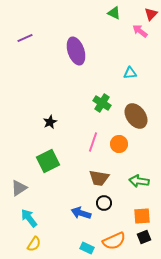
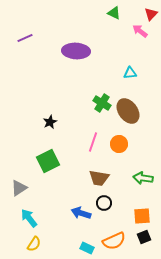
purple ellipse: rotated 68 degrees counterclockwise
brown ellipse: moved 8 px left, 5 px up
green arrow: moved 4 px right, 3 px up
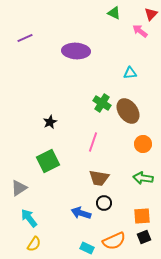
orange circle: moved 24 px right
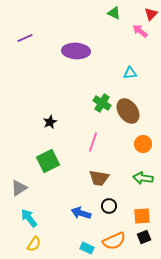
black circle: moved 5 px right, 3 px down
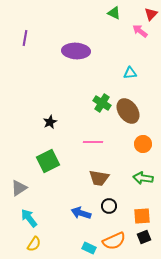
purple line: rotated 56 degrees counterclockwise
pink line: rotated 72 degrees clockwise
cyan rectangle: moved 2 px right
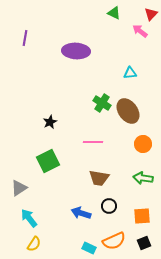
black square: moved 6 px down
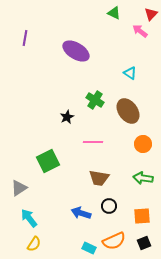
purple ellipse: rotated 28 degrees clockwise
cyan triangle: rotated 40 degrees clockwise
green cross: moved 7 px left, 3 px up
black star: moved 17 px right, 5 px up
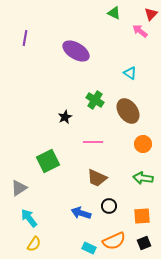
black star: moved 2 px left
brown trapezoid: moved 2 px left; rotated 15 degrees clockwise
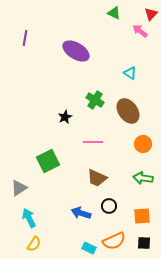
cyan arrow: rotated 12 degrees clockwise
black square: rotated 24 degrees clockwise
